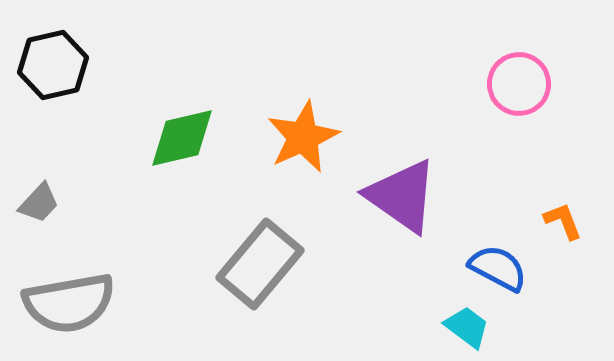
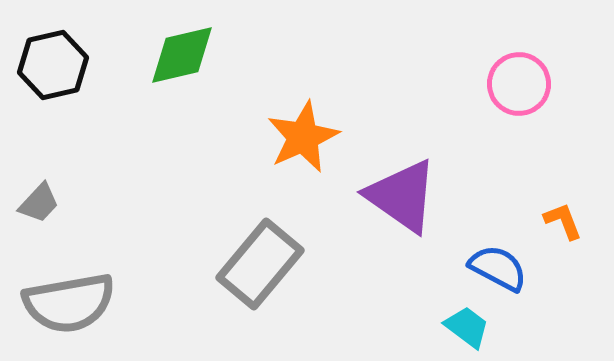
green diamond: moved 83 px up
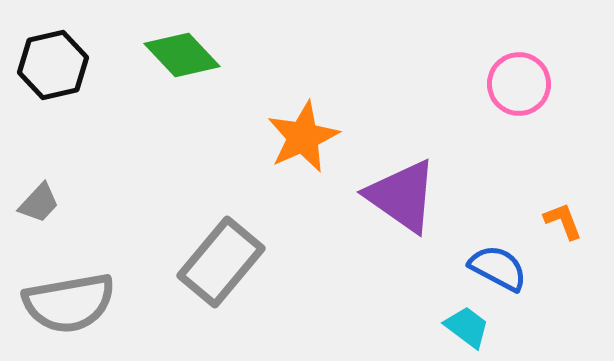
green diamond: rotated 60 degrees clockwise
gray rectangle: moved 39 px left, 2 px up
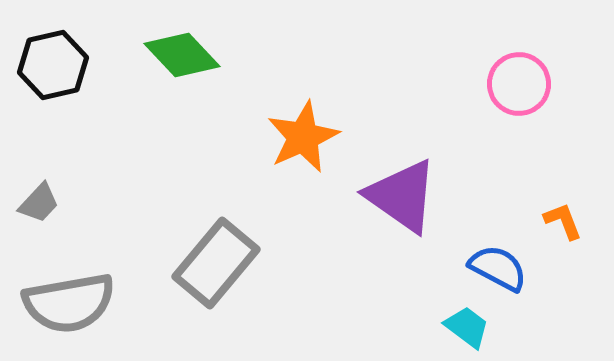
gray rectangle: moved 5 px left, 1 px down
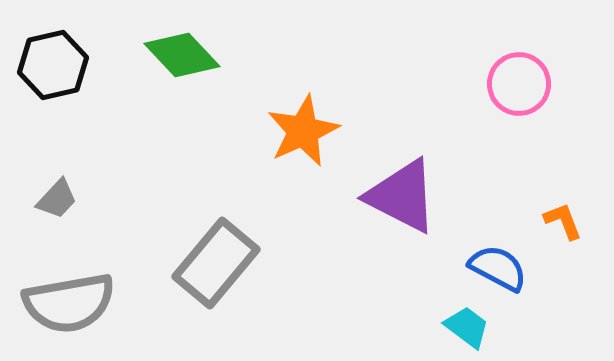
orange star: moved 6 px up
purple triangle: rotated 8 degrees counterclockwise
gray trapezoid: moved 18 px right, 4 px up
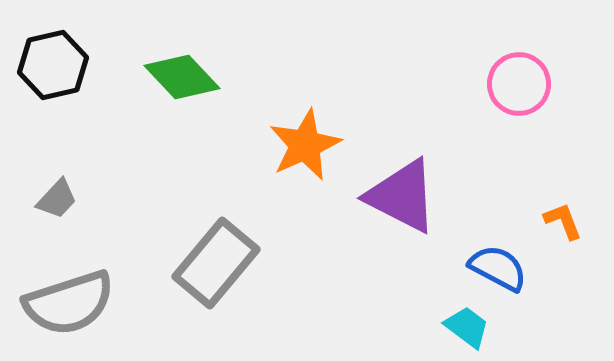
green diamond: moved 22 px down
orange star: moved 2 px right, 14 px down
gray semicircle: rotated 8 degrees counterclockwise
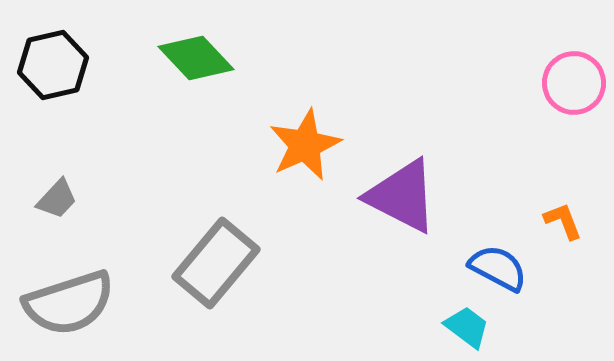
green diamond: moved 14 px right, 19 px up
pink circle: moved 55 px right, 1 px up
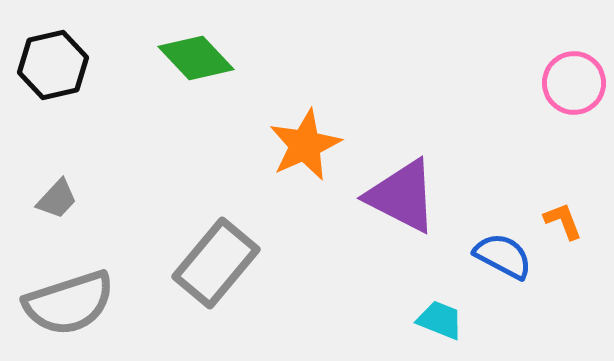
blue semicircle: moved 5 px right, 12 px up
cyan trapezoid: moved 27 px left, 7 px up; rotated 15 degrees counterclockwise
